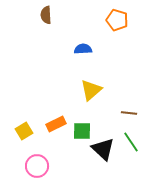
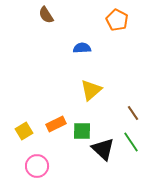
brown semicircle: rotated 30 degrees counterclockwise
orange pentagon: rotated 10 degrees clockwise
blue semicircle: moved 1 px left, 1 px up
brown line: moved 4 px right; rotated 49 degrees clockwise
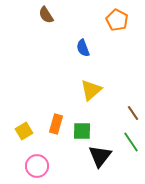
blue semicircle: moved 1 px right; rotated 108 degrees counterclockwise
orange rectangle: rotated 48 degrees counterclockwise
black triangle: moved 3 px left, 7 px down; rotated 25 degrees clockwise
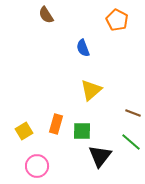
brown line: rotated 35 degrees counterclockwise
green line: rotated 15 degrees counterclockwise
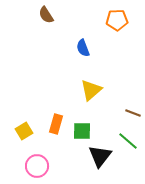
orange pentagon: rotated 30 degrees counterclockwise
green line: moved 3 px left, 1 px up
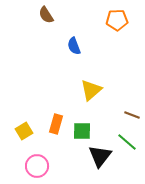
blue semicircle: moved 9 px left, 2 px up
brown line: moved 1 px left, 2 px down
green line: moved 1 px left, 1 px down
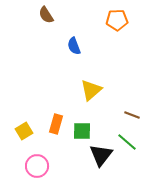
black triangle: moved 1 px right, 1 px up
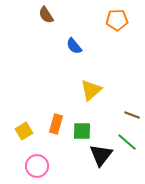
blue semicircle: rotated 18 degrees counterclockwise
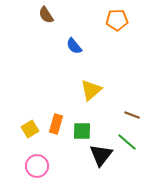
yellow square: moved 6 px right, 2 px up
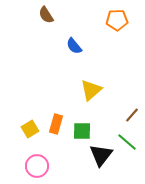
brown line: rotated 70 degrees counterclockwise
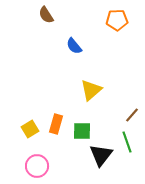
green line: rotated 30 degrees clockwise
